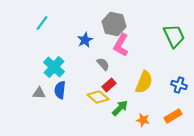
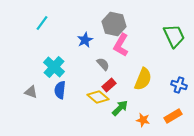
yellow semicircle: moved 1 px left, 3 px up
gray triangle: moved 8 px left, 1 px up; rotated 16 degrees clockwise
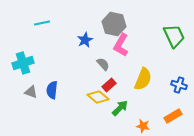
cyan line: rotated 42 degrees clockwise
cyan cross: moved 31 px left, 4 px up; rotated 30 degrees clockwise
blue semicircle: moved 8 px left
orange star: moved 6 px down
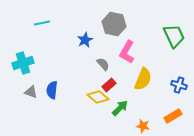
pink L-shape: moved 6 px right, 7 px down
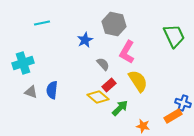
yellow semicircle: moved 5 px left, 2 px down; rotated 55 degrees counterclockwise
blue cross: moved 4 px right, 18 px down
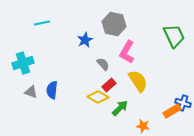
yellow diamond: rotated 10 degrees counterclockwise
orange rectangle: moved 1 px left, 5 px up
